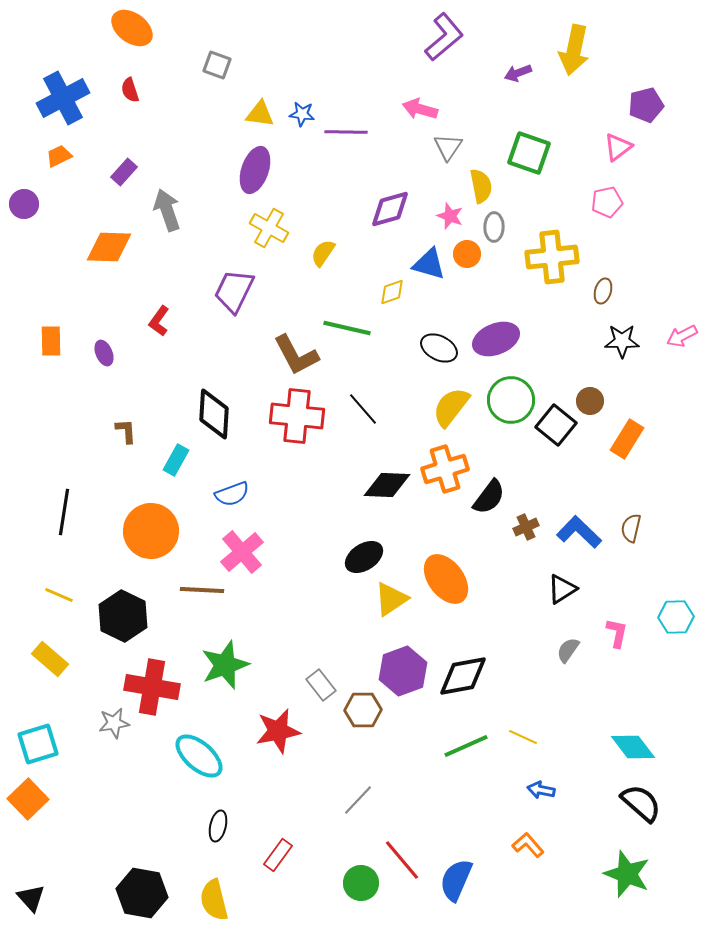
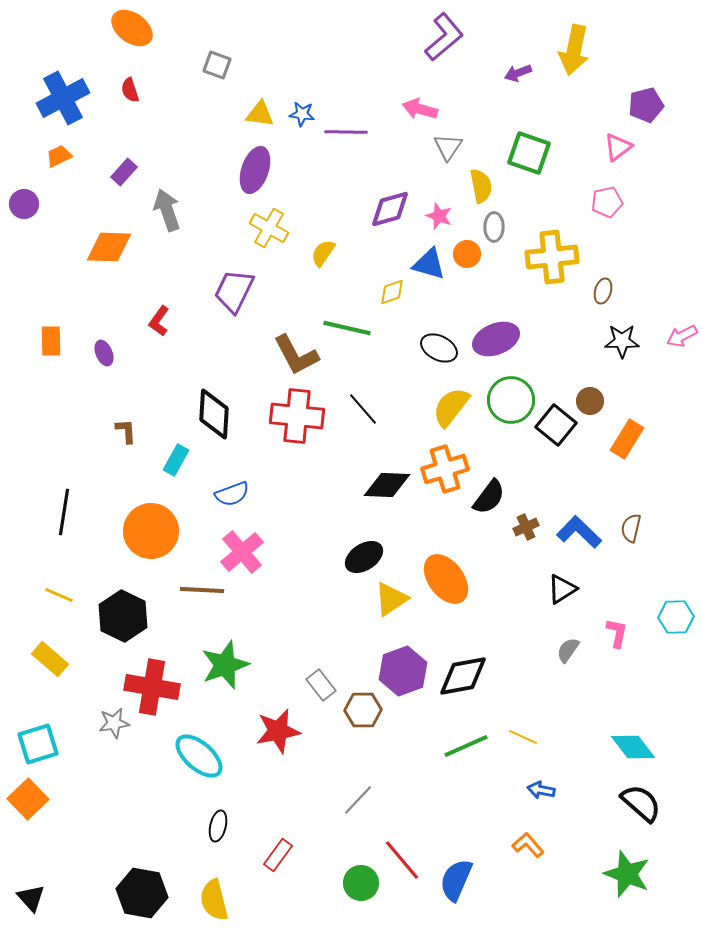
pink star at (450, 216): moved 11 px left
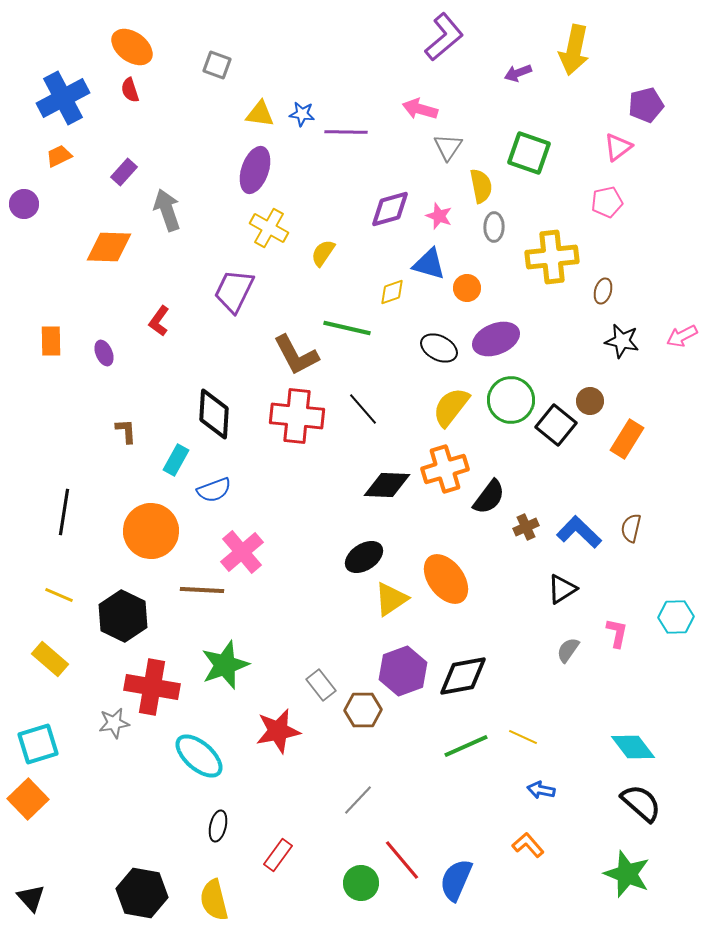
orange ellipse at (132, 28): moved 19 px down
orange circle at (467, 254): moved 34 px down
black star at (622, 341): rotated 12 degrees clockwise
blue semicircle at (232, 494): moved 18 px left, 4 px up
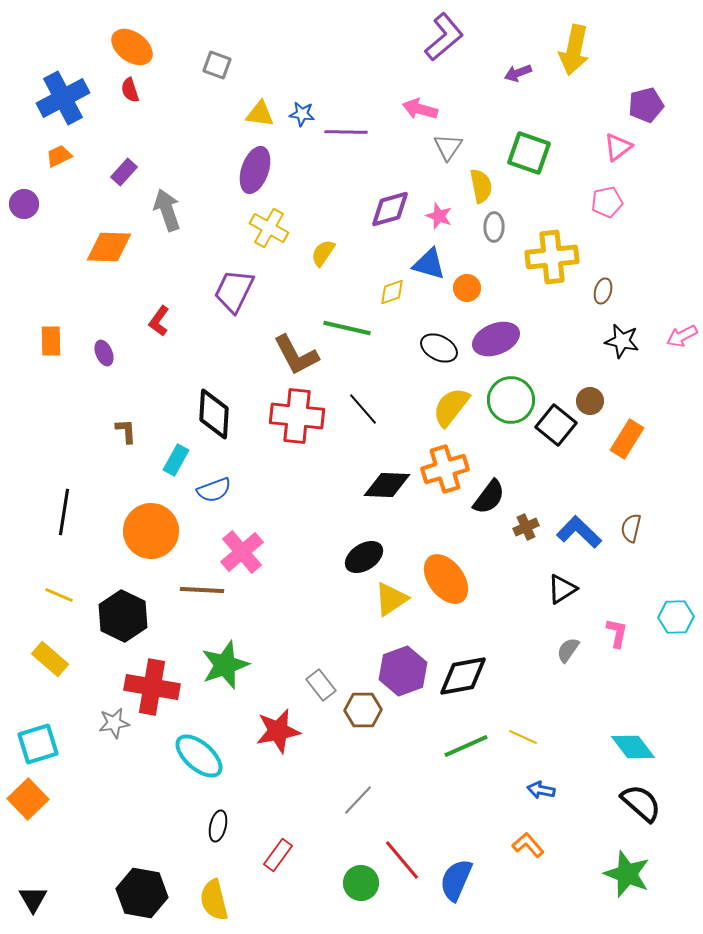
black triangle at (31, 898): moved 2 px right, 1 px down; rotated 12 degrees clockwise
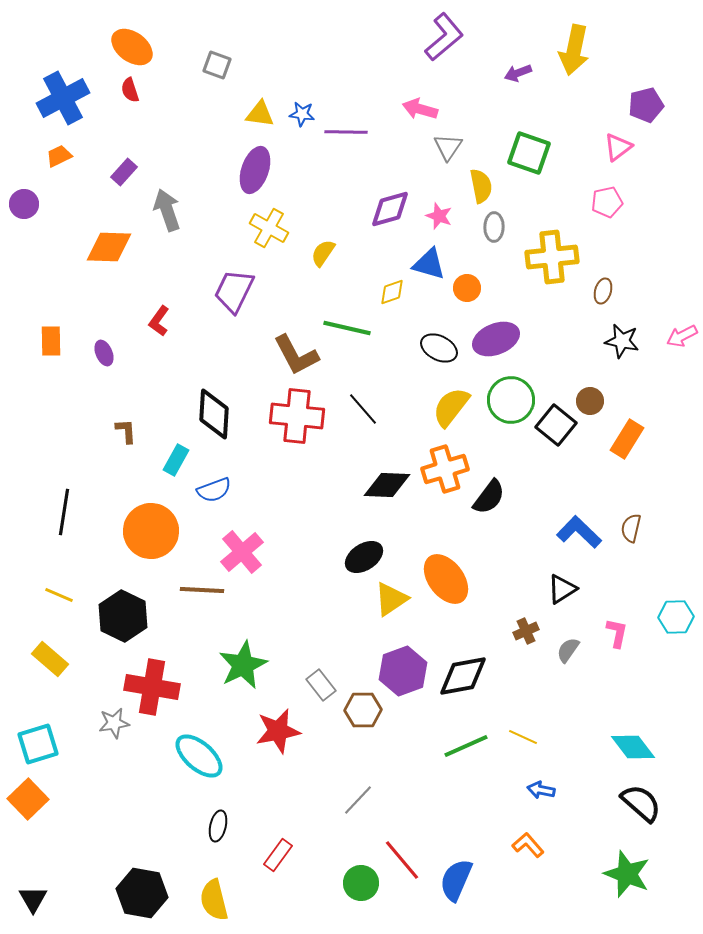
brown cross at (526, 527): moved 104 px down
green star at (225, 665): moved 18 px right; rotated 6 degrees counterclockwise
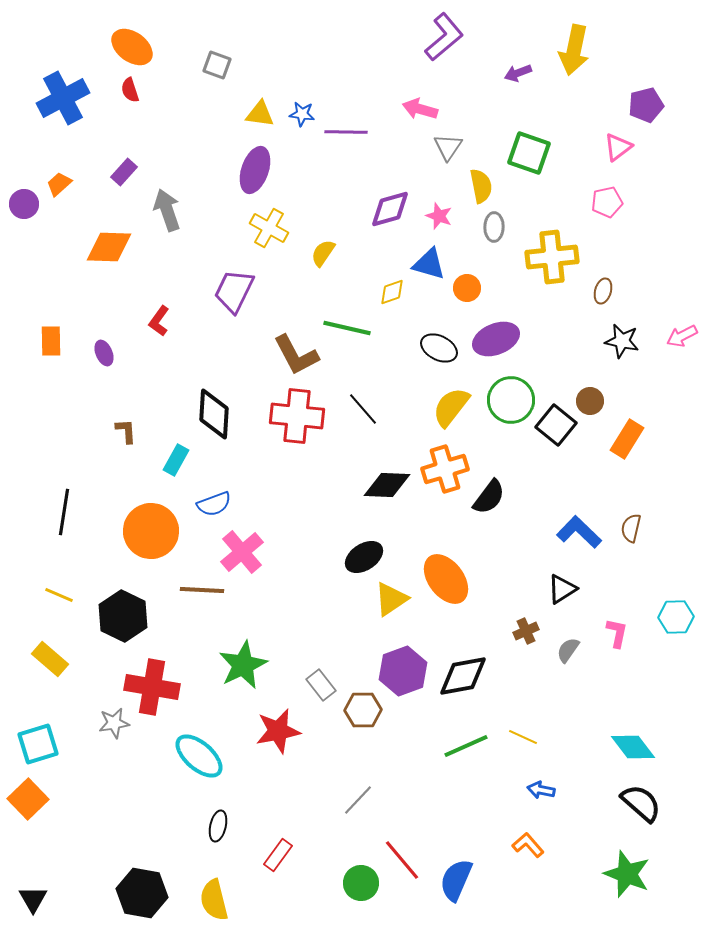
orange trapezoid at (59, 156): moved 28 px down; rotated 16 degrees counterclockwise
blue semicircle at (214, 490): moved 14 px down
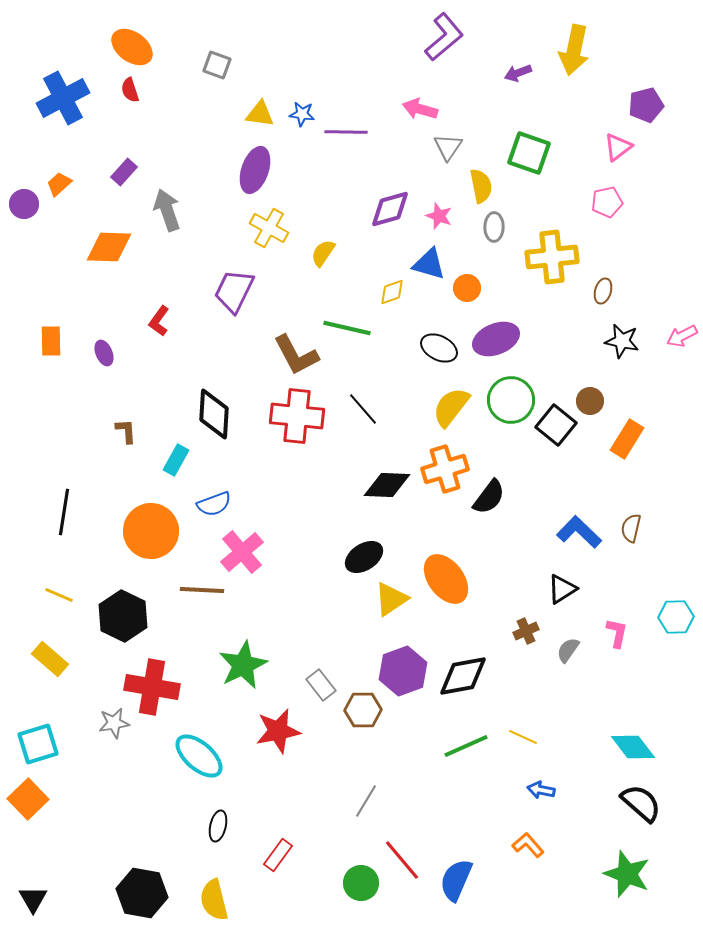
gray line at (358, 800): moved 8 px right, 1 px down; rotated 12 degrees counterclockwise
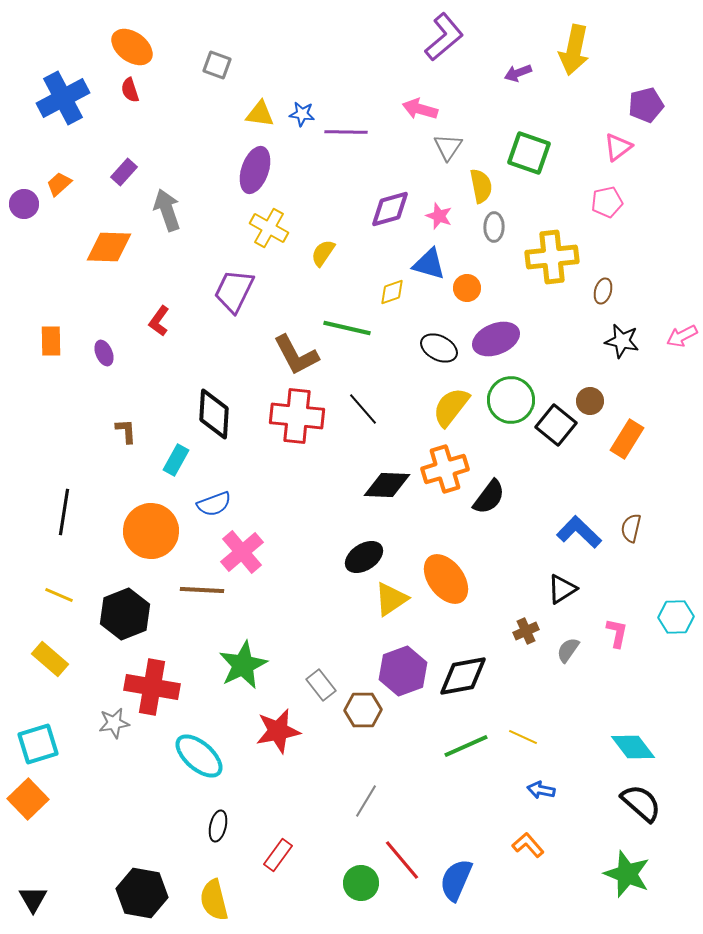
black hexagon at (123, 616): moved 2 px right, 2 px up; rotated 12 degrees clockwise
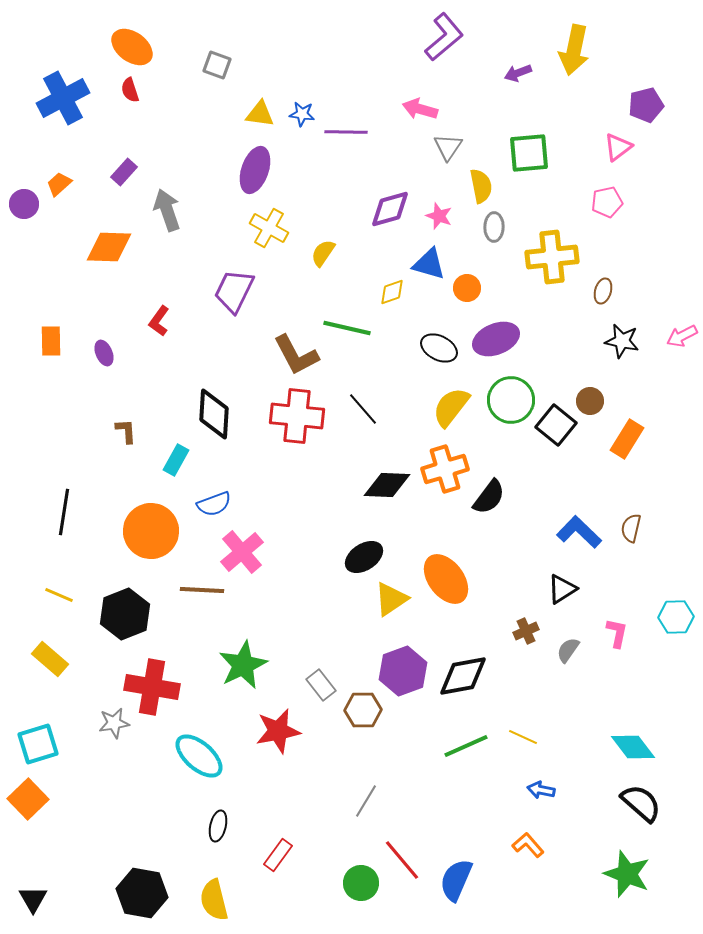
green square at (529, 153): rotated 24 degrees counterclockwise
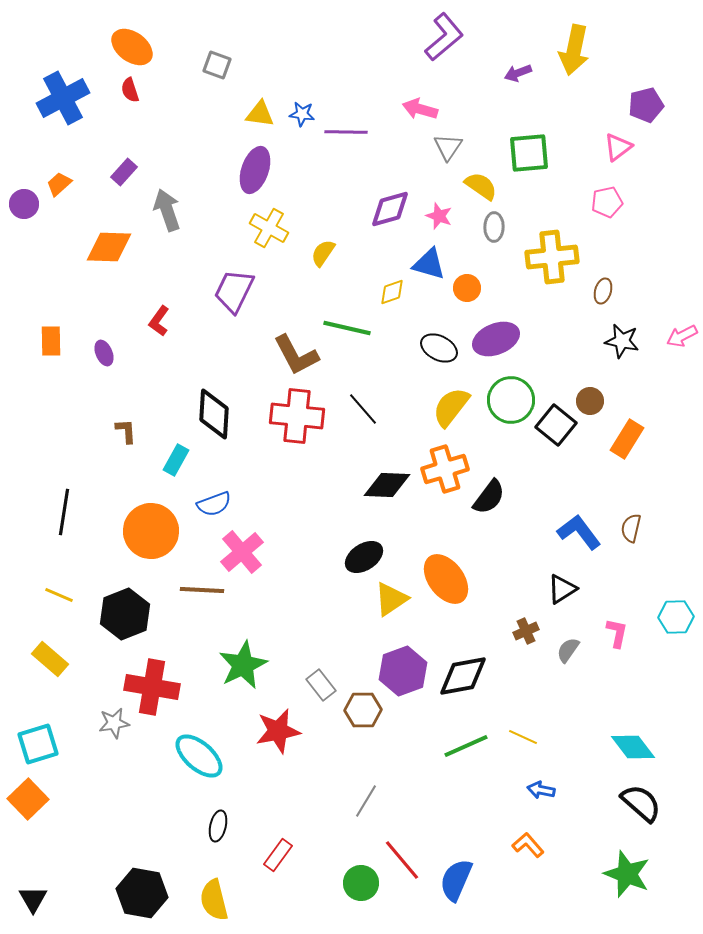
yellow semicircle at (481, 186): rotated 44 degrees counterclockwise
blue L-shape at (579, 532): rotated 9 degrees clockwise
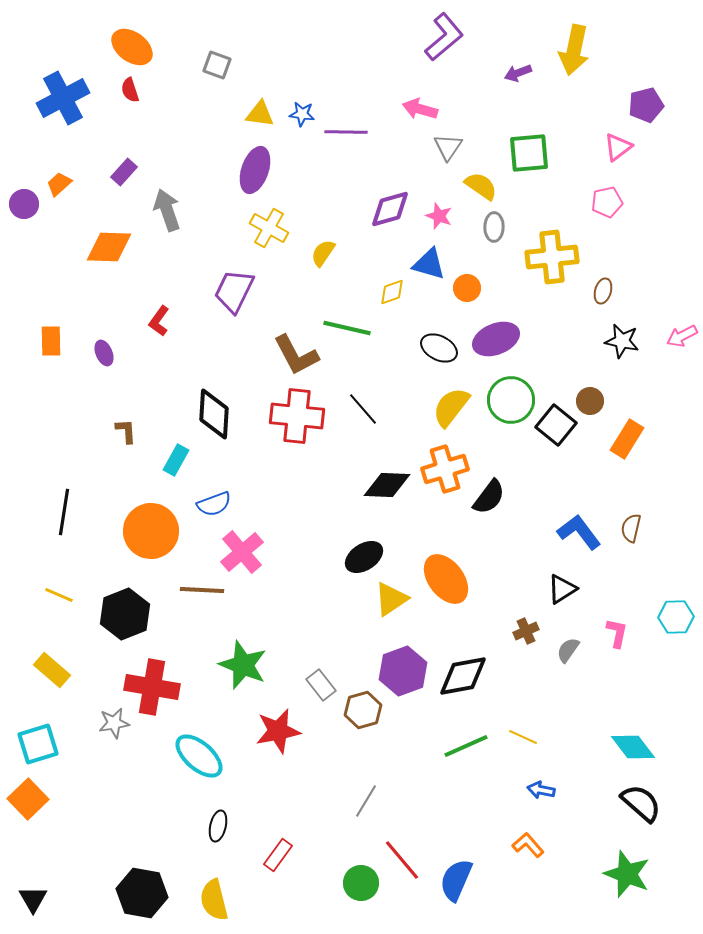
yellow rectangle at (50, 659): moved 2 px right, 11 px down
green star at (243, 665): rotated 24 degrees counterclockwise
brown hexagon at (363, 710): rotated 15 degrees counterclockwise
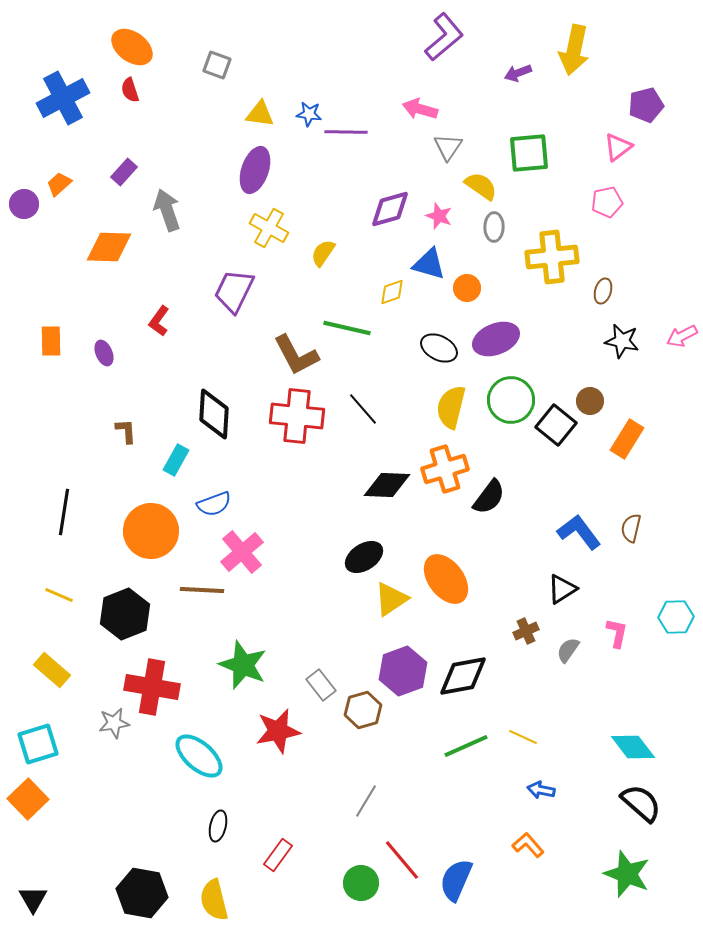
blue star at (302, 114): moved 7 px right
yellow semicircle at (451, 407): rotated 24 degrees counterclockwise
